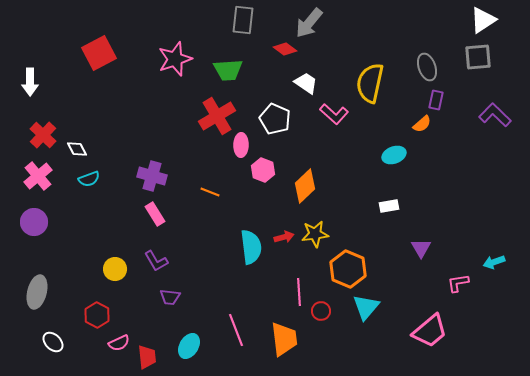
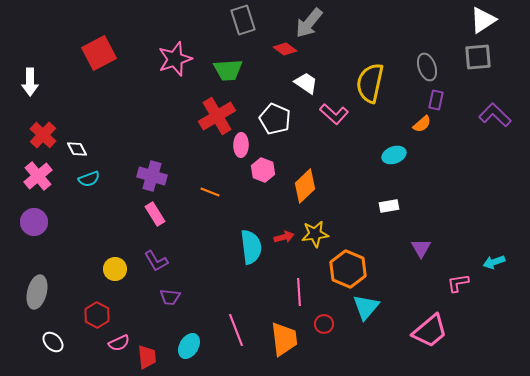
gray rectangle at (243, 20): rotated 24 degrees counterclockwise
red circle at (321, 311): moved 3 px right, 13 px down
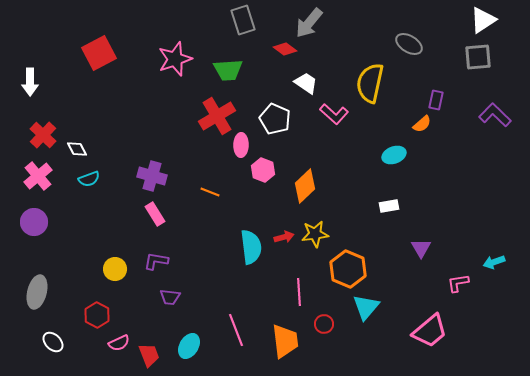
gray ellipse at (427, 67): moved 18 px left, 23 px up; rotated 40 degrees counterclockwise
purple L-shape at (156, 261): rotated 130 degrees clockwise
orange trapezoid at (284, 339): moved 1 px right, 2 px down
red trapezoid at (147, 357): moved 2 px right, 2 px up; rotated 15 degrees counterclockwise
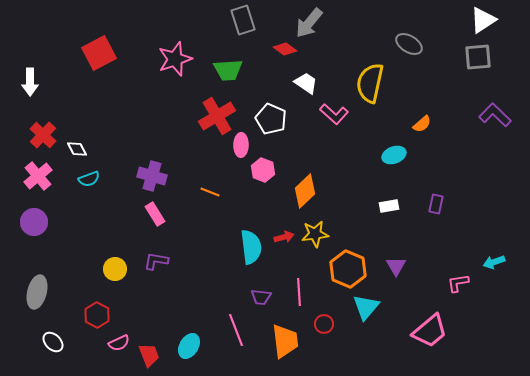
purple rectangle at (436, 100): moved 104 px down
white pentagon at (275, 119): moved 4 px left
orange diamond at (305, 186): moved 5 px down
purple triangle at (421, 248): moved 25 px left, 18 px down
purple trapezoid at (170, 297): moved 91 px right
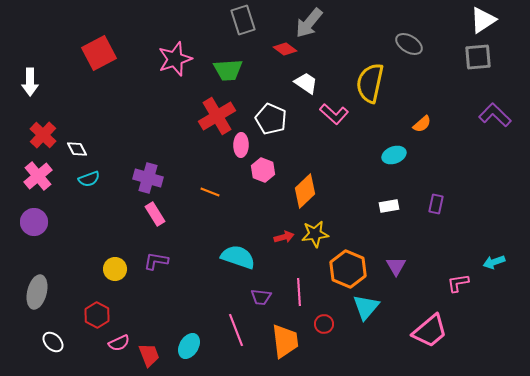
purple cross at (152, 176): moved 4 px left, 2 px down
cyan semicircle at (251, 247): moved 13 px left, 10 px down; rotated 64 degrees counterclockwise
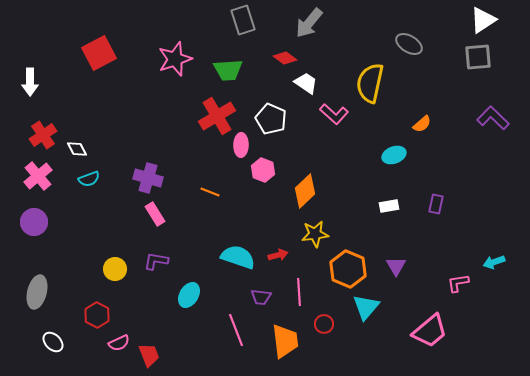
red diamond at (285, 49): moved 9 px down
purple L-shape at (495, 115): moved 2 px left, 3 px down
red cross at (43, 135): rotated 12 degrees clockwise
red arrow at (284, 237): moved 6 px left, 18 px down
cyan ellipse at (189, 346): moved 51 px up
